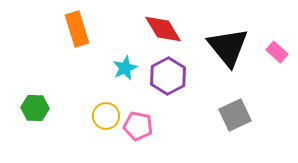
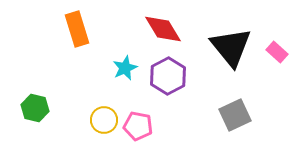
black triangle: moved 3 px right
green hexagon: rotated 12 degrees clockwise
yellow circle: moved 2 px left, 4 px down
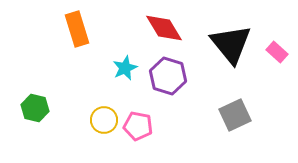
red diamond: moved 1 px right, 1 px up
black triangle: moved 3 px up
purple hexagon: rotated 15 degrees counterclockwise
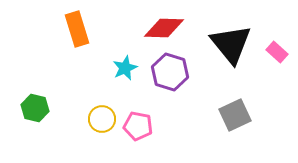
red diamond: rotated 57 degrees counterclockwise
purple hexagon: moved 2 px right, 4 px up
yellow circle: moved 2 px left, 1 px up
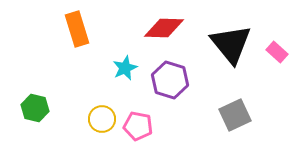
purple hexagon: moved 8 px down
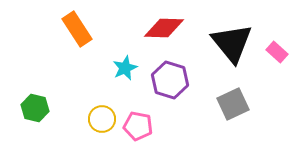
orange rectangle: rotated 16 degrees counterclockwise
black triangle: moved 1 px right, 1 px up
gray square: moved 2 px left, 11 px up
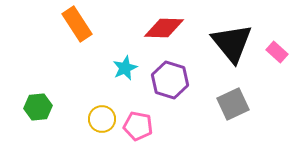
orange rectangle: moved 5 px up
green hexagon: moved 3 px right, 1 px up; rotated 20 degrees counterclockwise
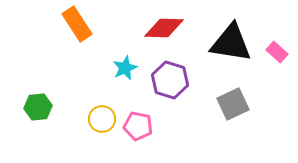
black triangle: moved 1 px left; rotated 42 degrees counterclockwise
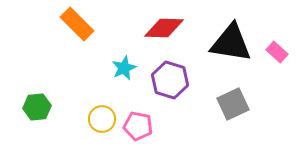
orange rectangle: rotated 12 degrees counterclockwise
cyan star: moved 1 px left
green hexagon: moved 1 px left
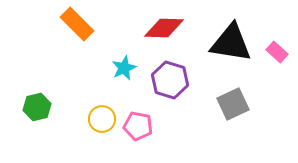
green hexagon: rotated 8 degrees counterclockwise
